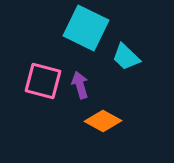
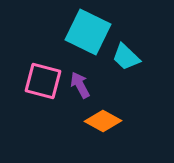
cyan square: moved 2 px right, 4 px down
purple arrow: rotated 12 degrees counterclockwise
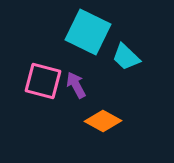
purple arrow: moved 4 px left
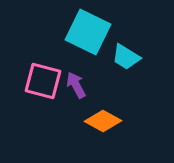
cyan trapezoid: rotated 12 degrees counterclockwise
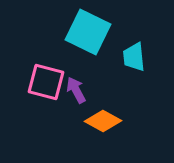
cyan trapezoid: moved 8 px right; rotated 52 degrees clockwise
pink square: moved 3 px right, 1 px down
purple arrow: moved 5 px down
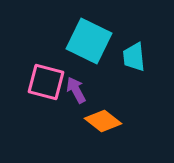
cyan square: moved 1 px right, 9 px down
orange diamond: rotated 9 degrees clockwise
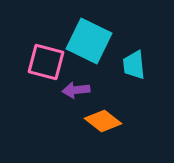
cyan trapezoid: moved 8 px down
pink square: moved 20 px up
purple arrow: rotated 68 degrees counterclockwise
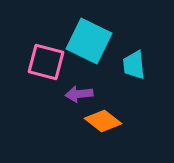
purple arrow: moved 3 px right, 4 px down
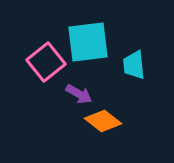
cyan square: moved 1 px left, 1 px down; rotated 33 degrees counterclockwise
pink square: rotated 36 degrees clockwise
purple arrow: rotated 144 degrees counterclockwise
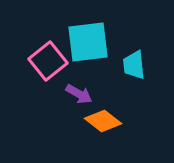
pink square: moved 2 px right, 1 px up
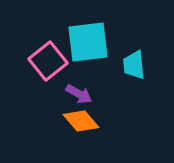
orange diamond: moved 22 px left; rotated 12 degrees clockwise
